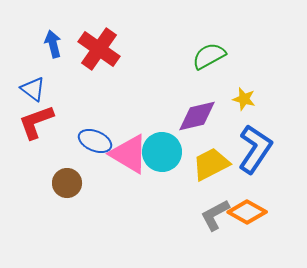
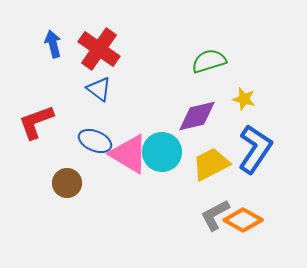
green semicircle: moved 5 px down; rotated 12 degrees clockwise
blue triangle: moved 66 px right
orange diamond: moved 4 px left, 8 px down
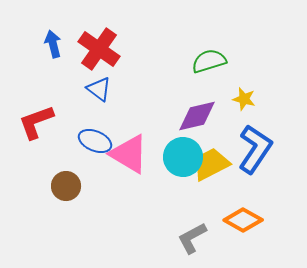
cyan circle: moved 21 px right, 5 px down
brown circle: moved 1 px left, 3 px down
gray L-shape: moved 23 px left, 23 px down
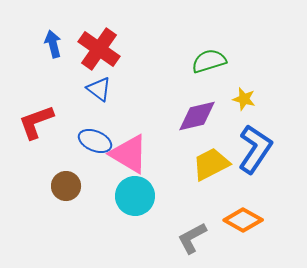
cyan circle: moved 48 px left, 39 px down
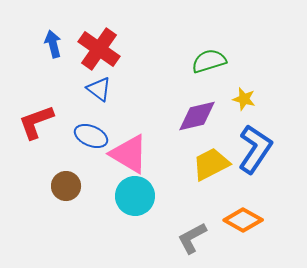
blue ellipse: moved 4 px left, 5 px up
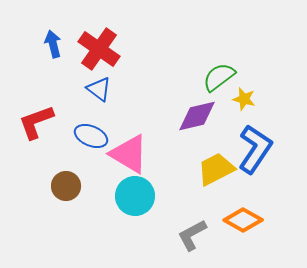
green semicircle: moved 10 px right, 16 px down; rotated 20 degrees counterclockwise
yellow trapezoid: moved 5 px right, 5 px down
gray L-shape: moved 3 px up
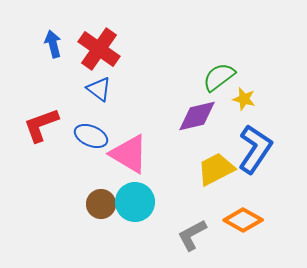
red L-shape: moved 5 px right, 3 px down
brown circle: moved 35 px right, 18 px down
cyan circle: moved 6 px down
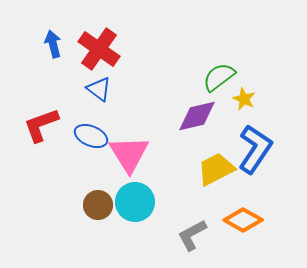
yellow star: rotated 10 degrees clockwise
pink triangle: rotated 27 degrees clockwise
brown circle: moved 3 px left, 1 px down
